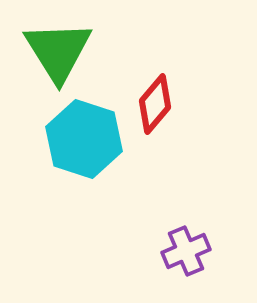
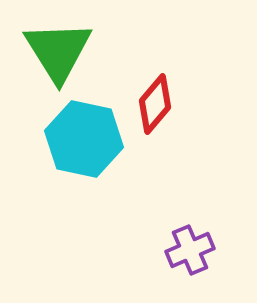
cyan hexagon: rotated 6 degrees counterclockwise
purple cross: moved 4 px right, 1 px up
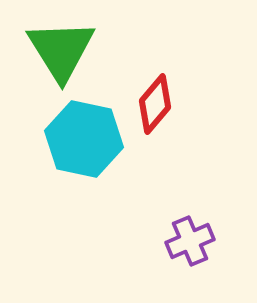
green triangle: moved 3 px right, 1 px up
purple cross: moved 9 px up
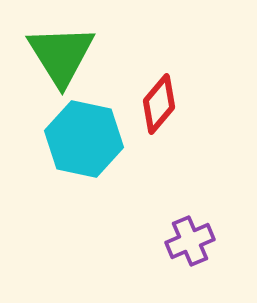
green triangle: moved 5 px down
red diamond: moved 4 px right
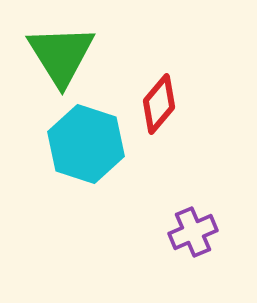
cyan hexagon: moved 2 px right, 5 px down; rotated 6 degrees clockwise
purple cross: moved 3 px right, 9 px up
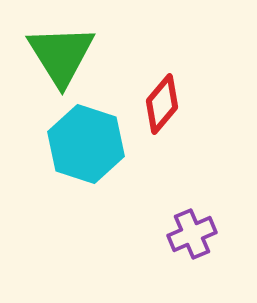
red diamond: moved 3 px right
purple cross: moved 1 px left, 2 px down
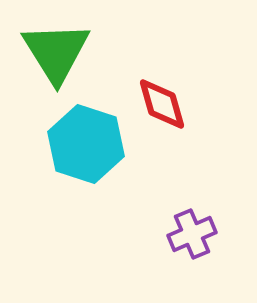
green triangle: moved 5 px left, 3 px up
red diamond: rotated 56 degrees counterclockwise
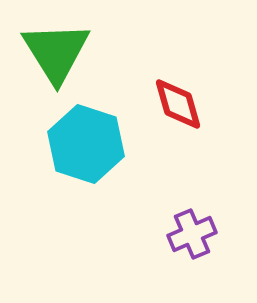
red diamond: moved 16 px right
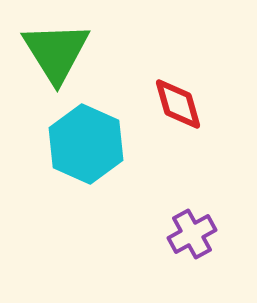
cyan hexagon: rotated 6 degrees clockwise
purple cross: rotated 6 degrees counterclockwise
